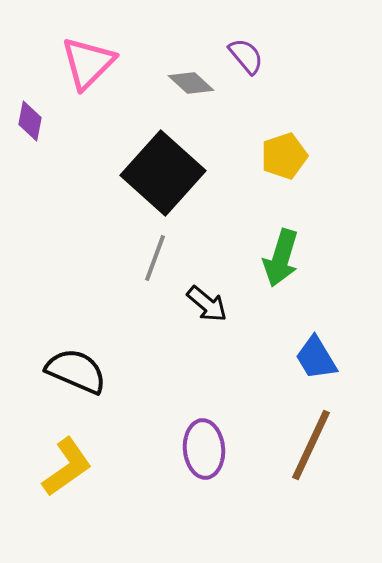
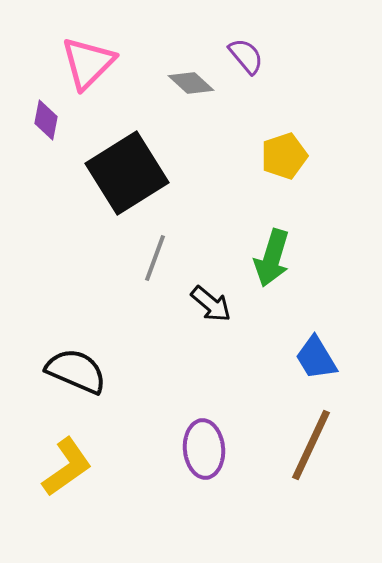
purple diamond: moved 16 px right, 1 px up
black square: moved 36 px left; rotated 16 degrees clockwise
green arrow: moved 9 px left
black arrow: moved 4 px right
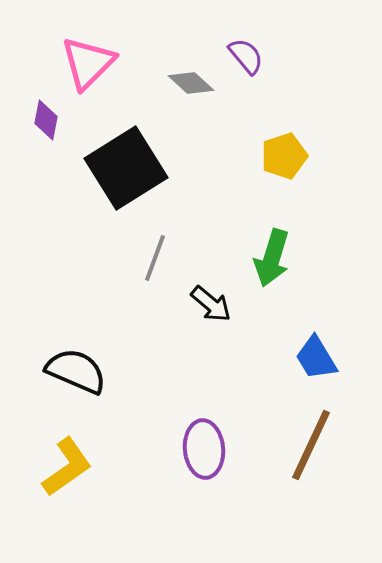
black square: moved 1 px left, 5 px up
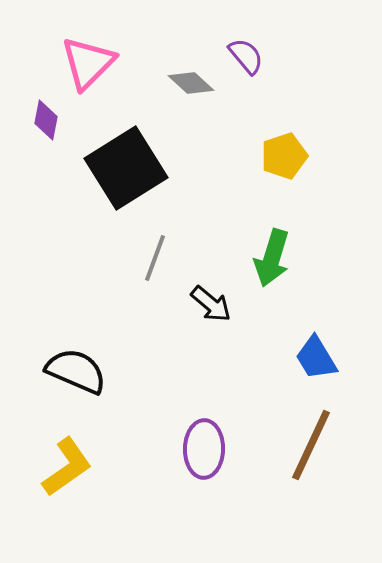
purple ellipse: rotated 6 degrees clockwise
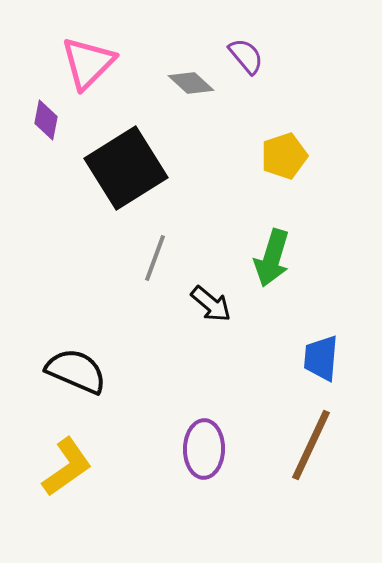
blue trapezoid: moved 5 px right; rotated 36 degrees clockwise
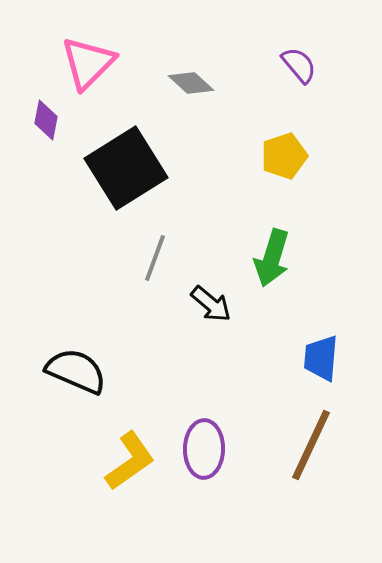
purple semicircle: moved 53 px right, 9 px down
yellow L-shape: moved 63 px right, 6 px up
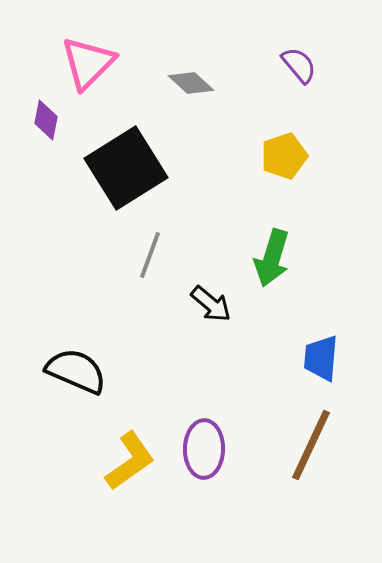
gray line: moved 5 px left, 3 px up
